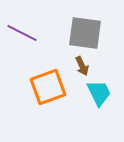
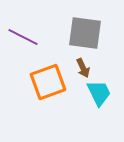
purple line: moved 1 px right, 4 px down
brown arrow: moved 1 px right, 2 px down
orange square: moved 5 px up
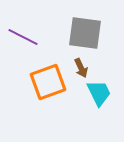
brown arrow: moved 2 px left
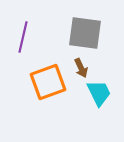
purple line: rotated 76 degrees clockwise
